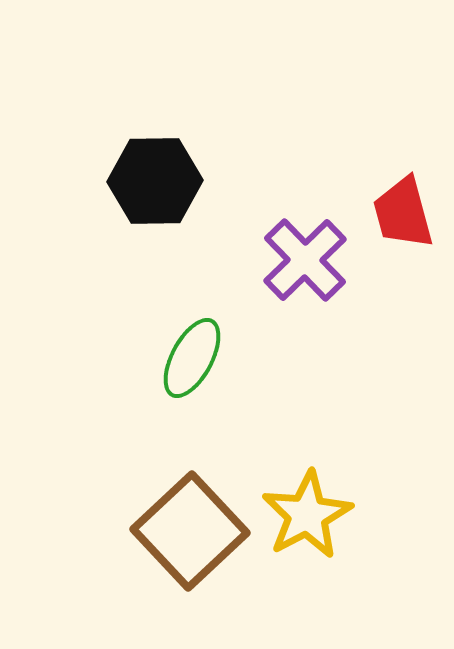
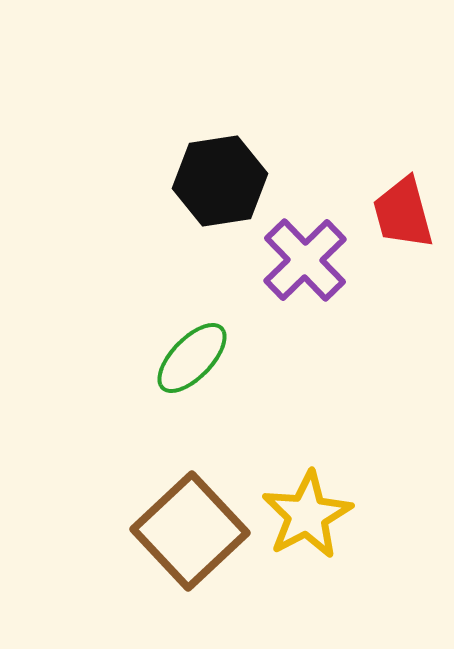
black hexagon: moved 65 px right; rotated 8 degrees counterclockwise
green ellipse: rotated 16 degrees clockwise
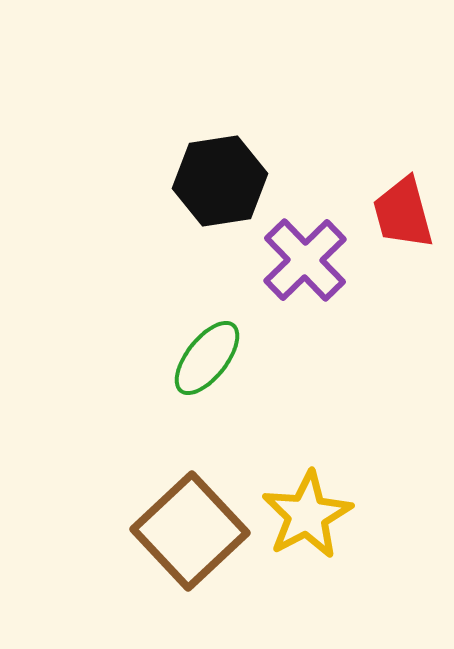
green ellipse: moved 15 px right; rotated 6 degrees counterclockwise
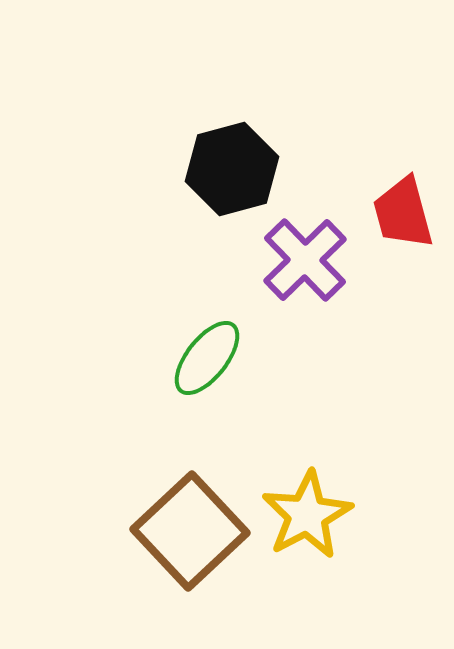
black hexagon: moved 12 px right, 12 px up; rotated 6 degrees counterclockwise
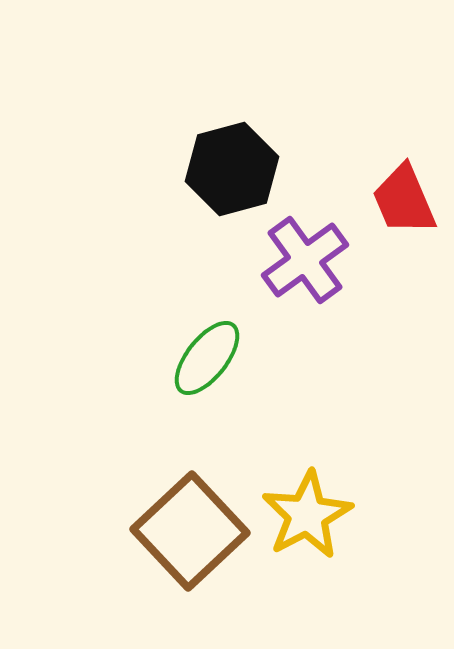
red trapezoid: moved 1 px right, 13 px up; rotated 8 degrees counterclockwise
purple cross: rotated 8 degrees clockwise
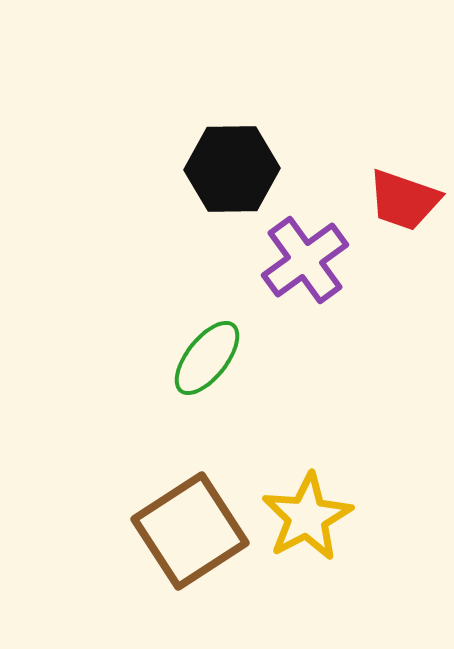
black hexagon: rotated 14 degrees clockwise
red trapezoid: rotated 48 degrees counterclockwise
yellow star: moved 2 px down
brown square: rotated 10 degrees clockwise
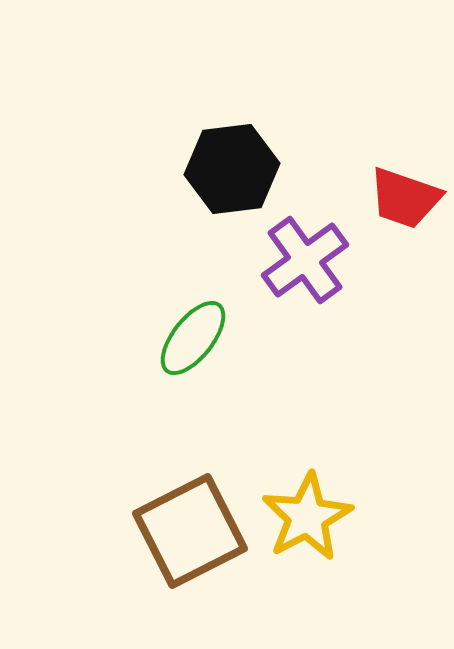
black hexagon: rotated 6 degrees counterclockwise
red trapezoid: moved 1 px right, 2 px up
green ellipse: moved 14 px left, 20 px up
brown square: rotated 6 degrees clockwise
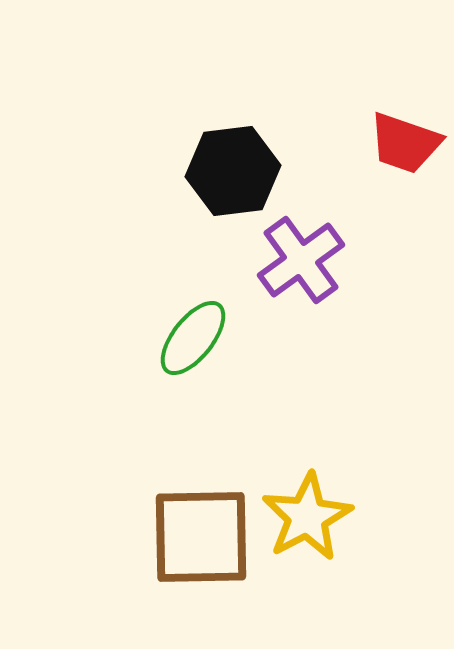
black hexagon: moved 1 px right, 2 px down
red trapezoid: moved 55 px up
purple cross: moved 4 px left
brown square: moved 11 px right, 6 px down; rotated 26 degrees clockwise
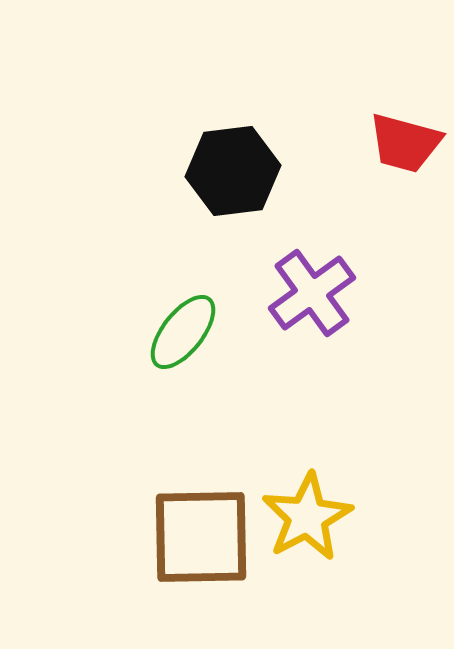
red trapezoid: rotated 4 degrees counterclockwise
purple cross: moved 11 px right, 33 px down
green ellipse: moved 10 px left, 6 px up
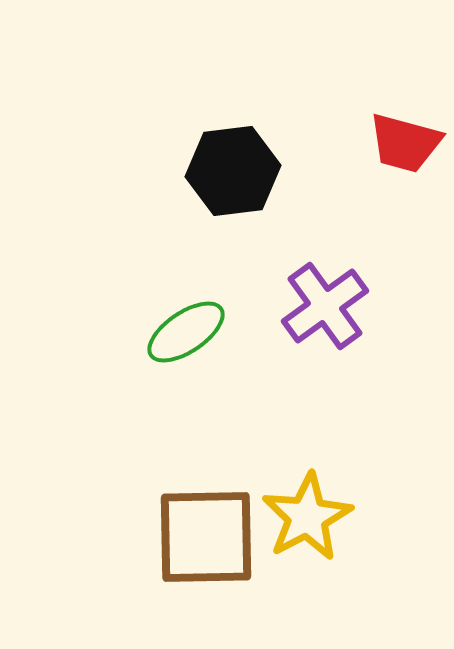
purple cross: moved 13 px right, 13 px down
green ellipse: moved 3 px right; rotated 18 degrees clockwise
brown square: moved 5 px right
